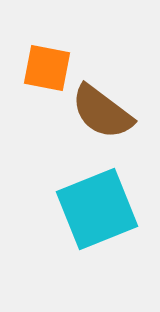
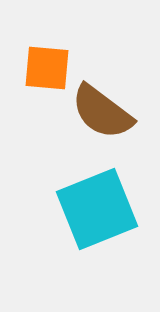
orange square: rotated 6 degrees counterclockwise
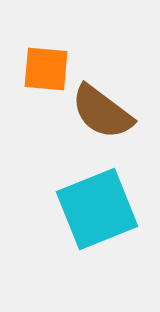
orange square: moved 1 px left, 1 px down
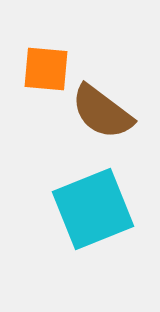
cyan square: moved 4 px left
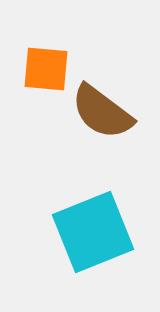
cyan square: moved 23 px down
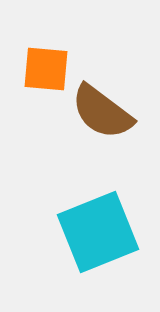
cyan square: moved 5 px right
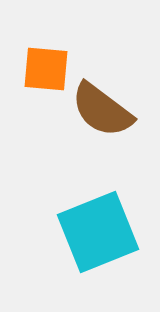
brown semicircle: moved 2 px up
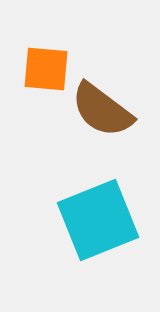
cyan square: moved 12 px up
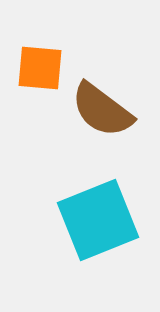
orange square: moved 6 px left, 1 px up
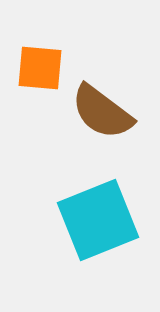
brown semicircle: moved 2 px down
